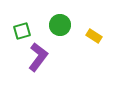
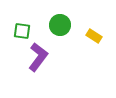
green square: rotated 24 degrees clockwise
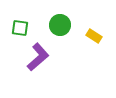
green square: moved 2 px left, 3 px up
purple L-shape: rotated 12 degrees clockwise
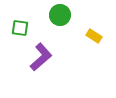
green circle: moved 10 px up
purple L-shape: moved 3 px right
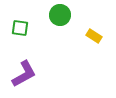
purple L-shape: moved 17 px left, 17 px down; rotated 12 degrees clockwise
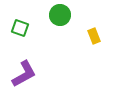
green square: rotated 12 degrees clockwise
yellow rectangle: rotated 35 degrees clockwise
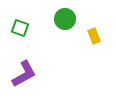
green circle: moved 5 px right, 4 px down
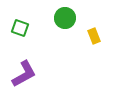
green circle: moved 1 px up
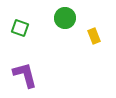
purple L-shape: moved 1 px right, 1 px down; rotated 76 degrees counterclockwise
